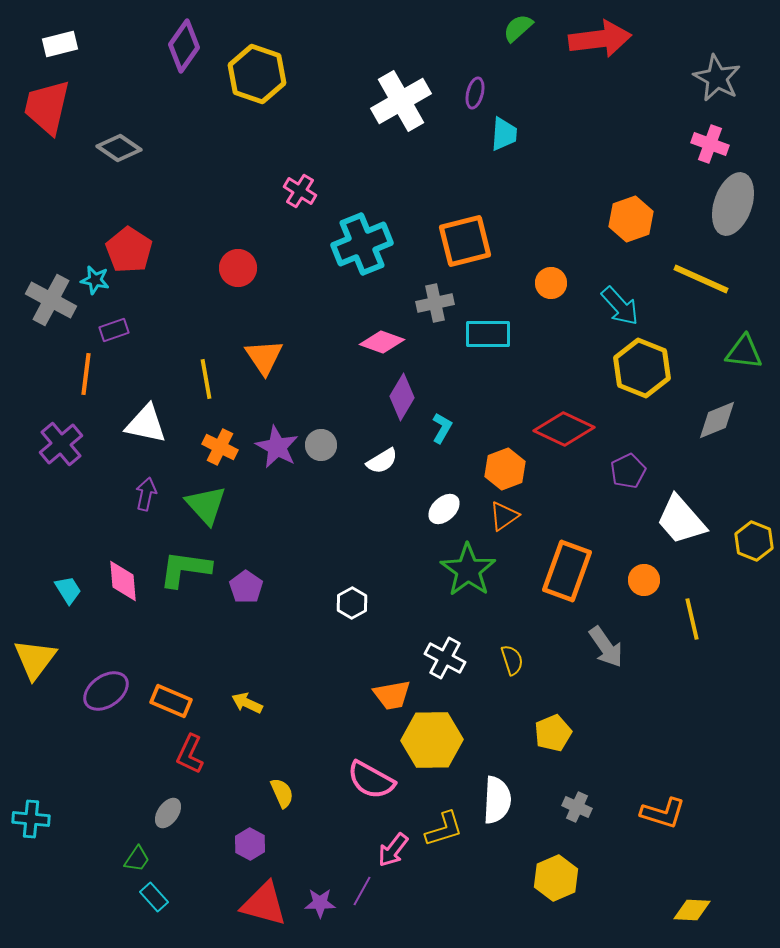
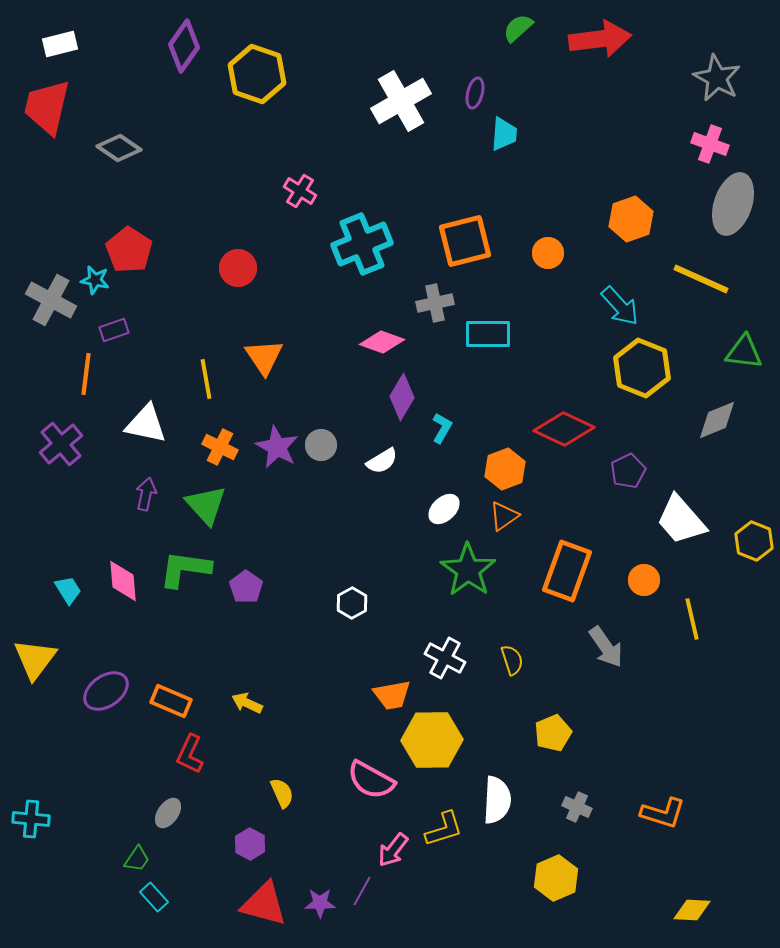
orange circle at (551, 283): moved 3 px left, 30 px up
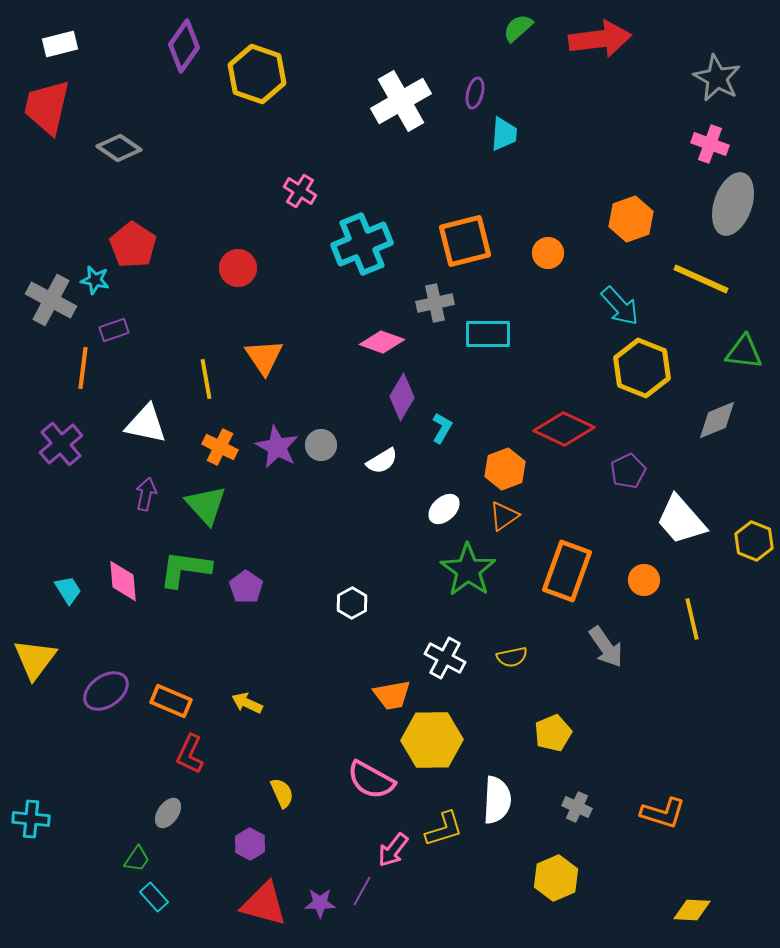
red pentagon at (129, 250): moved 4 px right, 5 px up
orange line at (86, 374): moved 3 px left, 6 px up
yellow semicircle at (512, 660): moved 3 px up; rotated 96 degrees clockwise
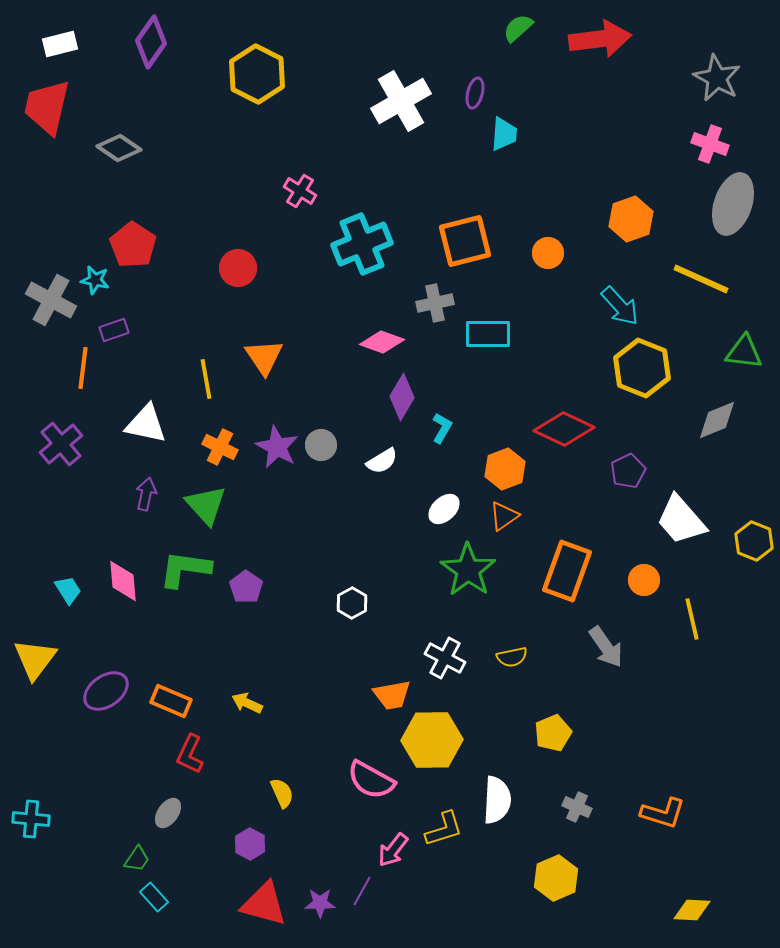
purple diamond at (184, 46): moved 33 px left, 4 px up
yellow hexagon at (257, 74): rotated 8 degrees clockwise
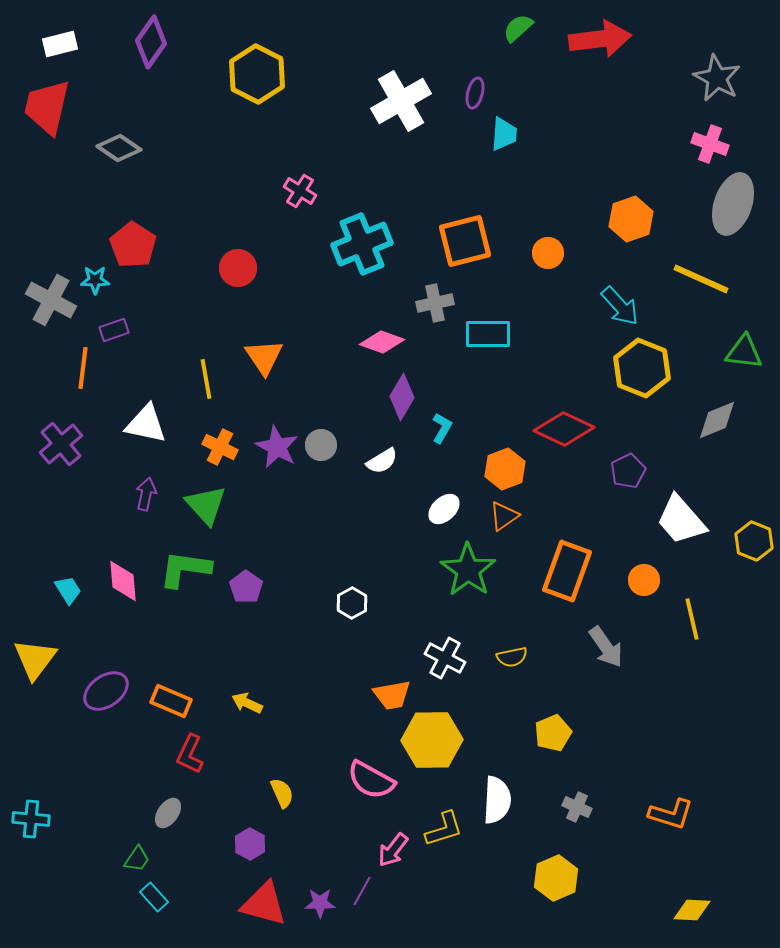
cyan star at (95, 280): rotated 12 degrees counterclockwise
orange L-shape at (663, 813): moved 8 px right, 1 px down
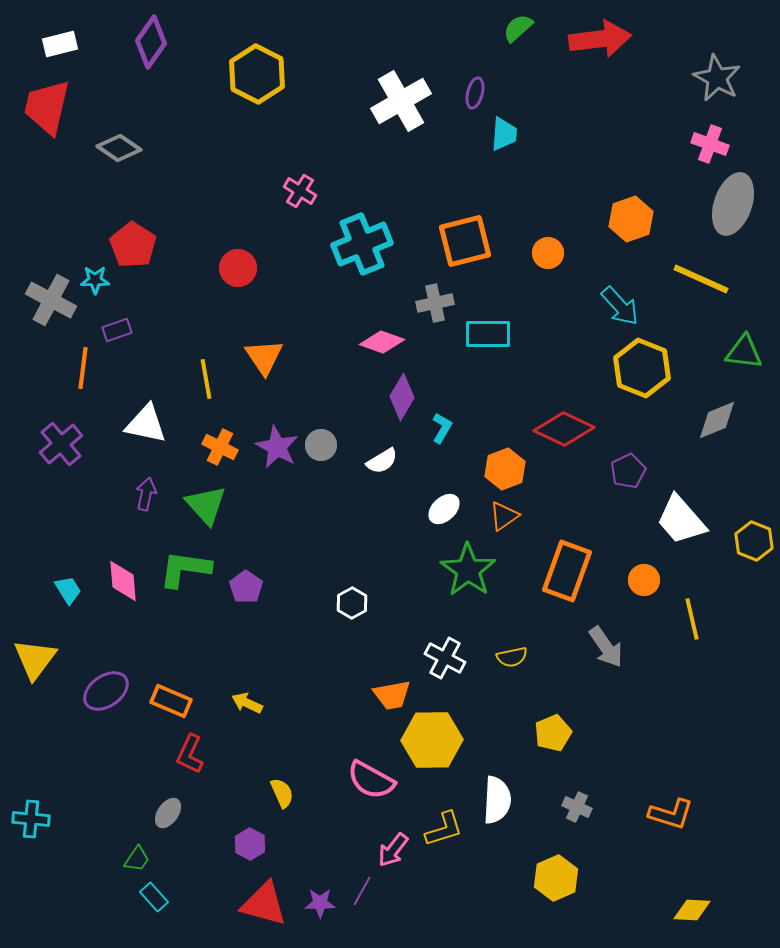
purple rectangle at (114, 330): moved 3 px right
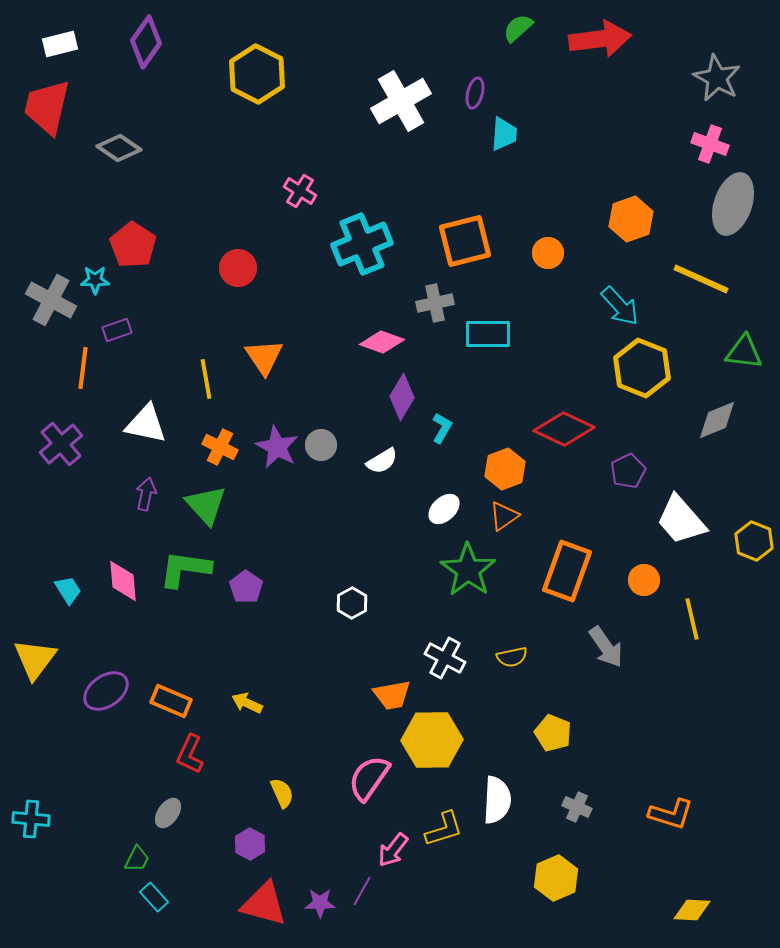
purple diamond at (151, 42): moved 5 px left
yellow pentagon at (553, 733): rotated 27 degrees counterclockwise
pink semicircle at (371, 780): moved 2 px left, 2 px up; rotated 96 degrees clockwise
green trapezoid at (137, 859): rotated 8 degrees counterclockwise
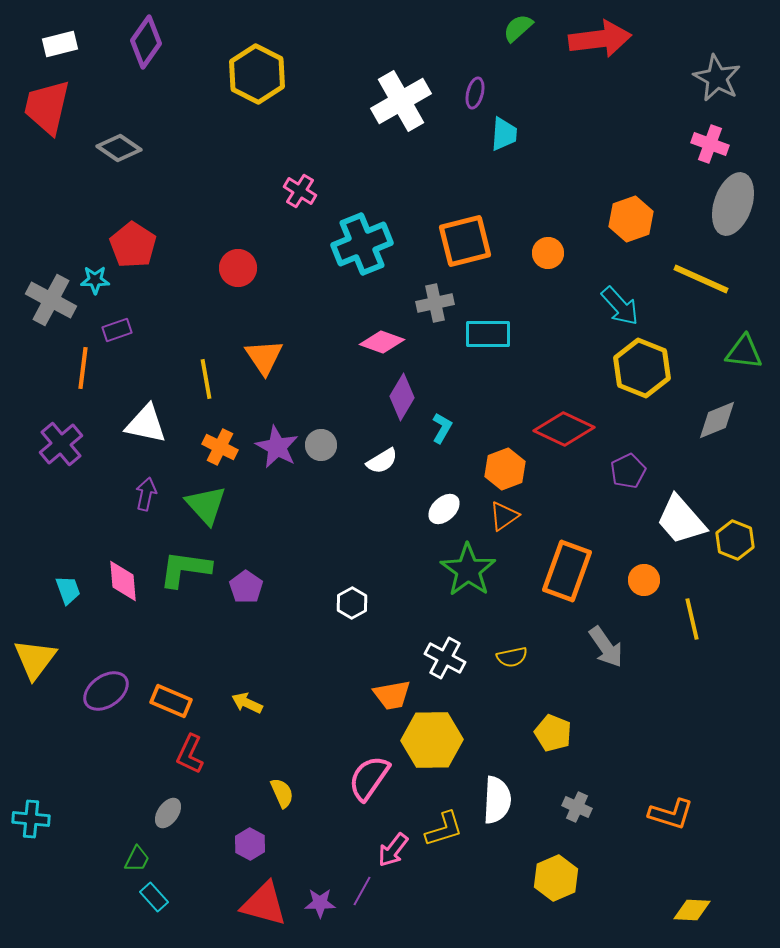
yellow hexagon at (754, 541): moved 19 px left, 1 px up
cyan trapezoid at (68, 590): rotated 12 degrees clockwise
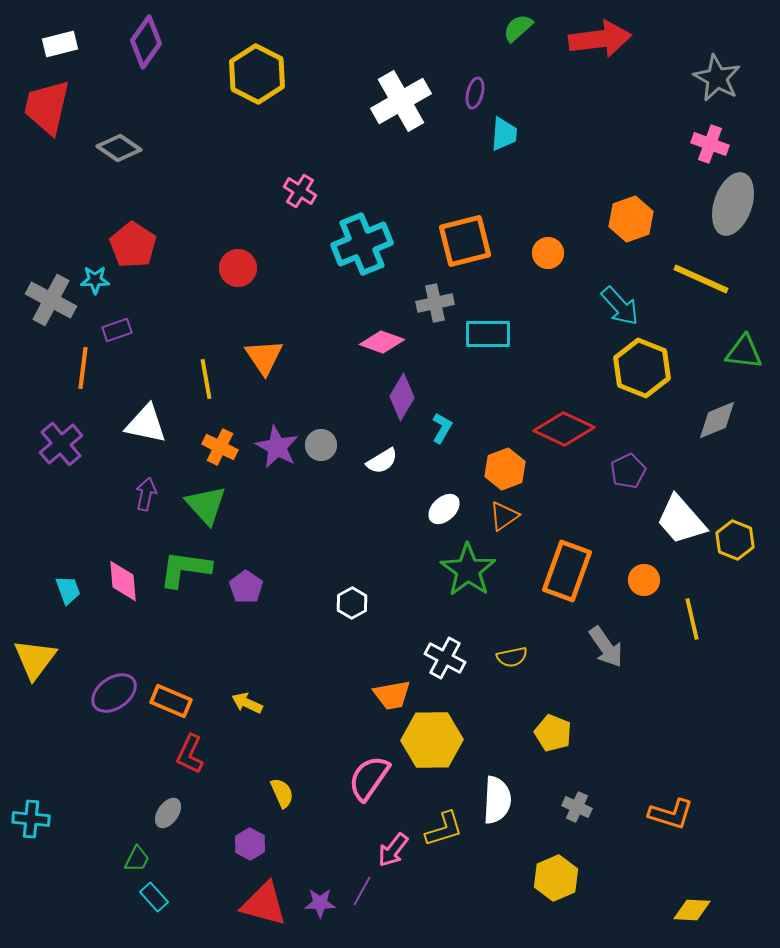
purple ellipse at (106, 691): moved 8 px right, 2 px down
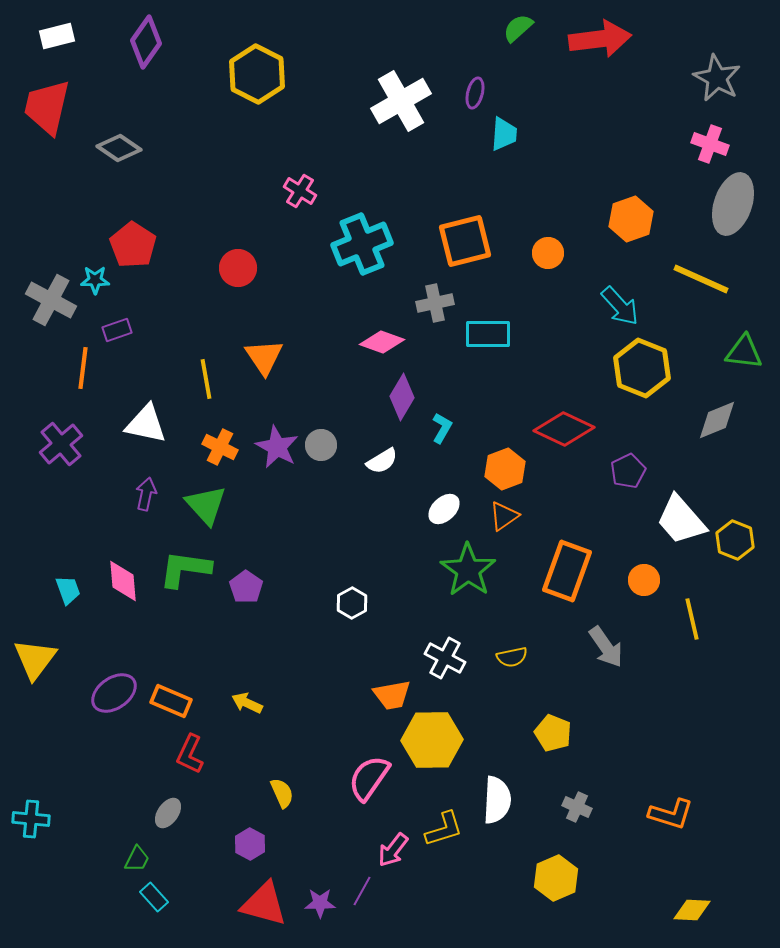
white rectangle at (60, 44): moved 3 px left, 8 px up
